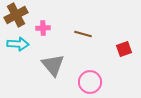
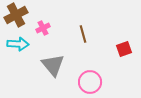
pink cross: rotated 24 degrees counterclockwise
brown line: rotated 60 degrees clockwise
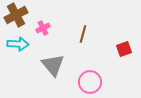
brown line: rotated 30 degrees clockwise
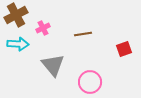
brown line: rotated 66 degrees clockwise
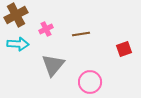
pink cross: moved 3 px right, 1 px down
brown line: moved 2 px left
gray triangle: rotated 20 degrees clockwise
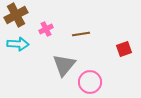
gray triangle: moved 11 px right
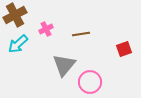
brown cross: moved 1 px left
cyan arrow: rotated 135 degrees clockwise
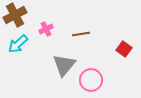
red square: rotated 35 degrees counterclockwise
pink circle: moved 1 px right, 2 px up
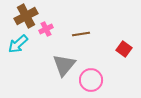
brown cross: moved 11 px right, 1 px down
